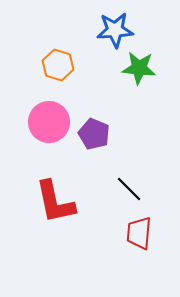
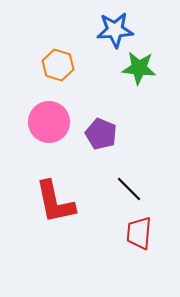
purple pentagon: moved 7 px right
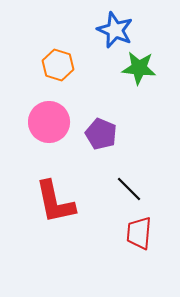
blue star: rotated 27 degrees clockwise
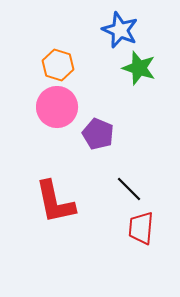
blue star: moved 5 px right
green star: rotated 12 degrees clockwise
pink circle: moved 8 px right, 15 px up
purple pentagon: moved 3 px left
red trapezoid: moved 2 px right, 5 px up
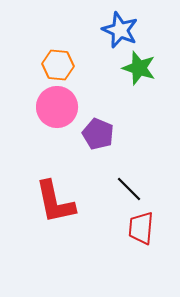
orange hexagon: rotated 12 degrees counterclockwise
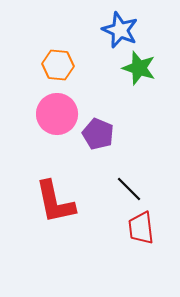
pink circle: moved 7 px down
red trapezoid: rotated 12 degrees counterclockwise
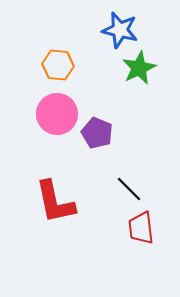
blue star: rotated 9 degrees counterclockwise
green star: rotated 28 degrees clockwise
purple pentagon: moved 1 px left, 1 px up
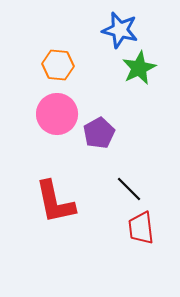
purple pentagon: moved 2 px right; rotated 20 degrees clockwise
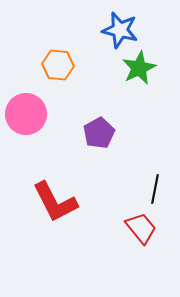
pink circle: moved 31 px left
black line: moved 26 px right; rotated 56 degrees clockwise
red L-shape: rotated 15 degrees counterclockwise
red trapezoid: rotated 148 degrees clockwise
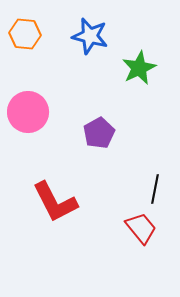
blue star: moved 30 px left, 6 px down
orange hexagon: moved 33 px left, 31 px up
pink circle: moved 2 px right, 2 px up
